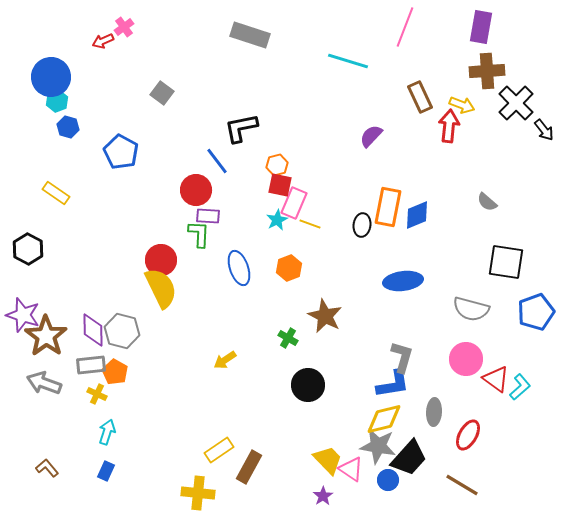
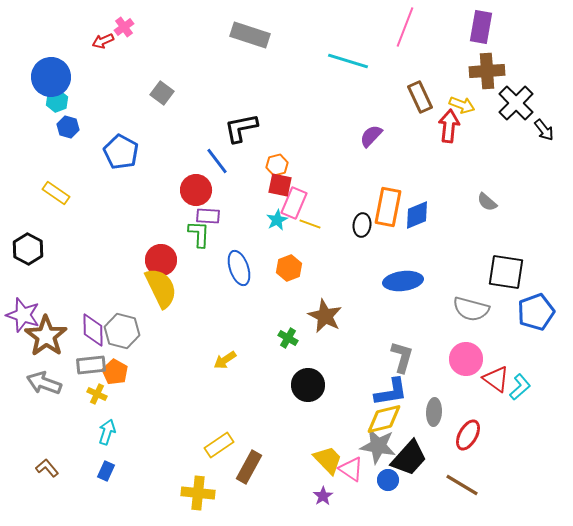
black square at (506, 262): moved 10 px down
blue L-shape at (393, 384): moved 2 px left, 8 px down
yellow rectangle at (219, 450): moved 5 px up
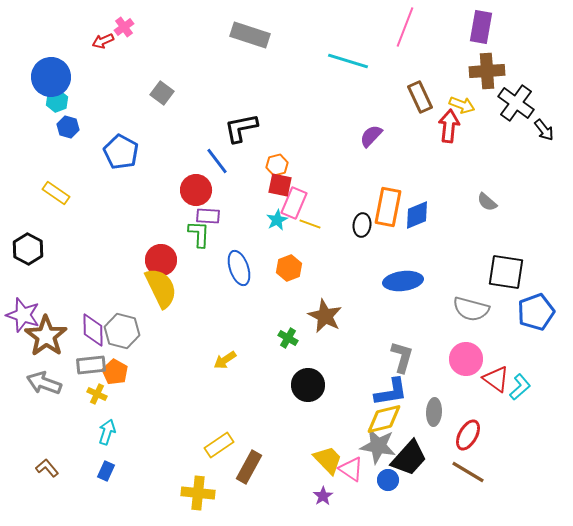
black cross at (516, 103): rotated 9 degrees counterclockwise
brown line at (462, 485): moved 6 px right, 13 px up
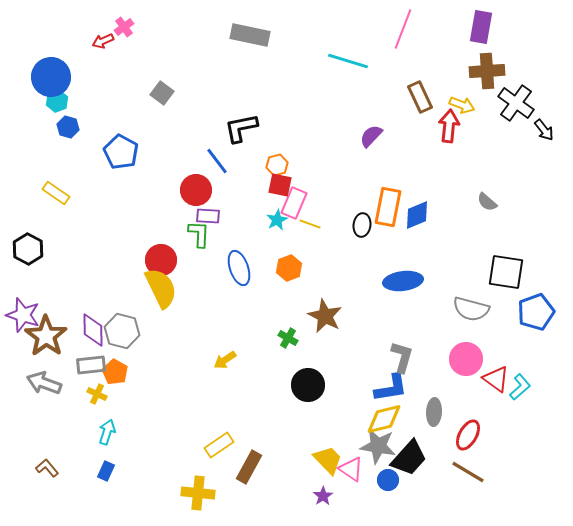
pink line at (405, 27): moved 2 px left, 2 px down
gray rectangle at (250, 35): rotated 6 degrees counterclockwise
blue L-shape at (391, 392): moved 4 px up
